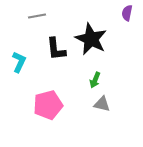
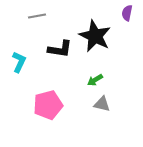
black star: moved 4 px right, 3 px up
black L-shape: moved 4 px right; rotated 75 degrees counterclockwise
green arrow: rotated 35 degrees clockwise
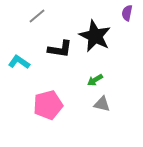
gray line: rotated 30 degrees counterclockwise
cyan L-shape: rotated 80 degrees counterclockwise
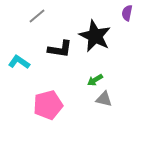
gray triangle: moved 2 px right, 5 px up
